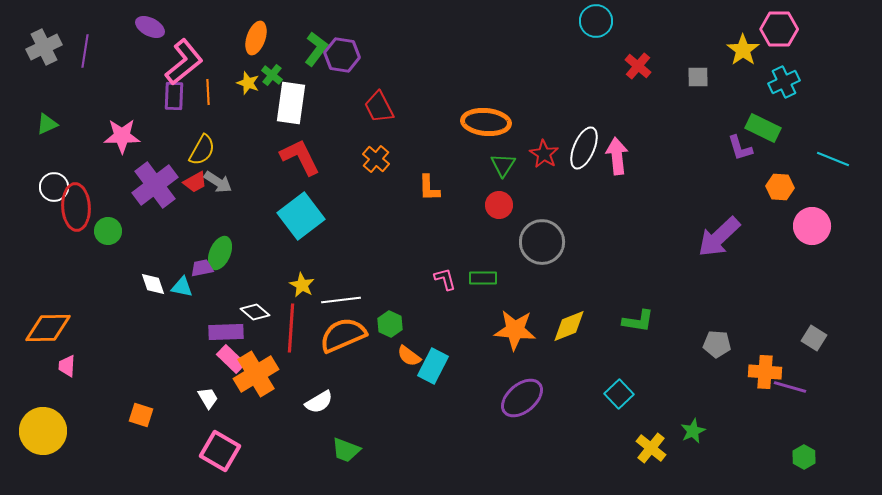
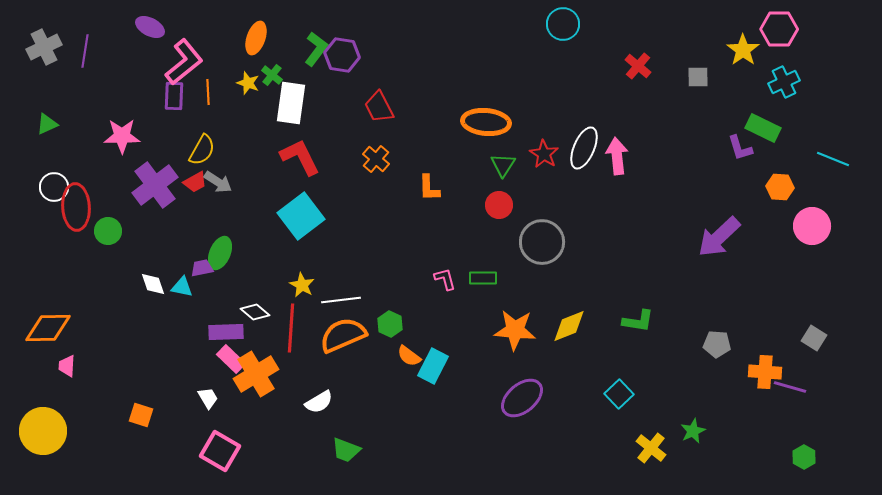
cyan circle at (596, 21): moved 33 px left, 3 px down
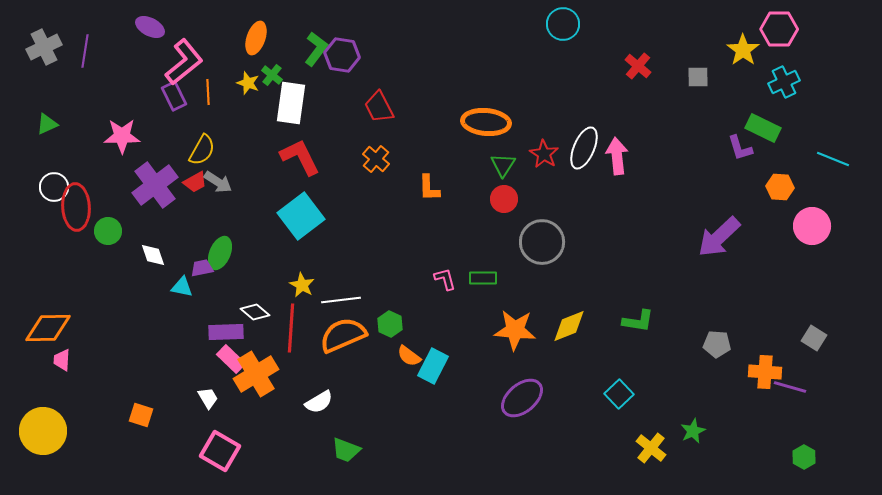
purple rectangle at (174, 96): rotated 28 degrees counterclockwise
red circle at (499, 205): moved 5 px right, 6 px up
white diamond at (153, 284): moved 29 px up
pink trapezoid at (67, 366): moved 5 px left, 6 px up
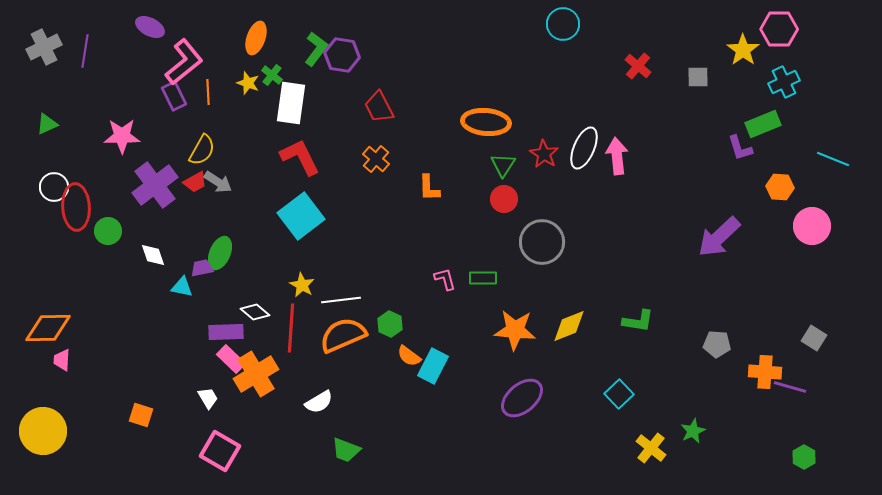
green rectangle at (763, 128): moved 4 px up; rotated 48 degrees counterclockwise
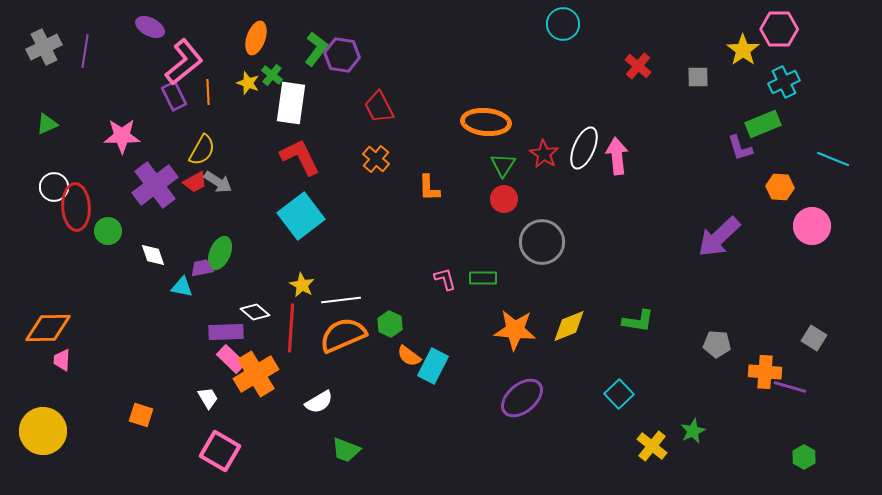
yellow cross at (651, 448): moved 1 px right, 2 px up
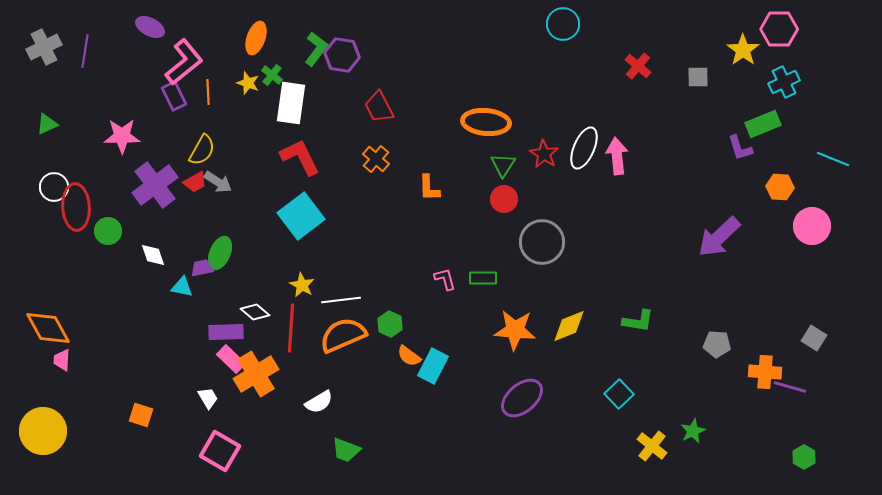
orange diamond at (48, 328): rotated 63 degrees clockwise
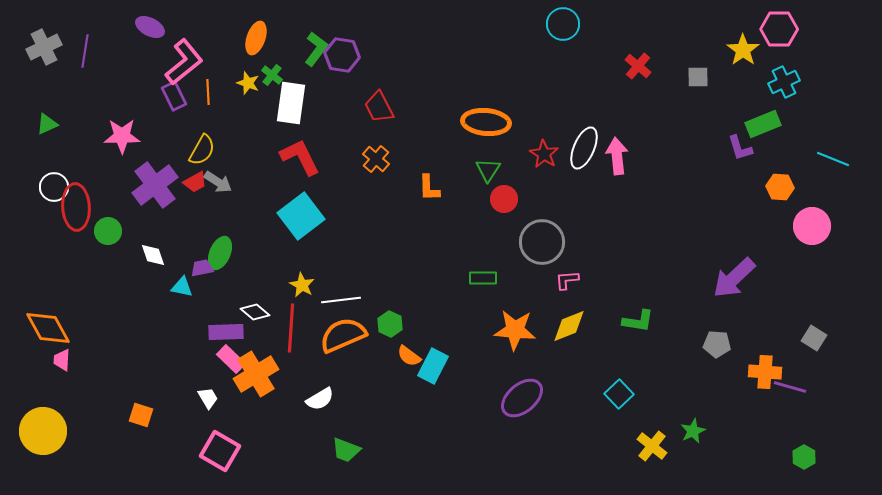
green triangle at (503, 165): moved 15 px left, 5 px down
purple arrow at (719, 237): moved 15 px right, 41 px down
pink L-shape at (445, 279): moved 122 px right, 1 px down; rotated 80 degrees counterclockwise
white semicircle at (319, 402): moved 1 px right, 3 px up
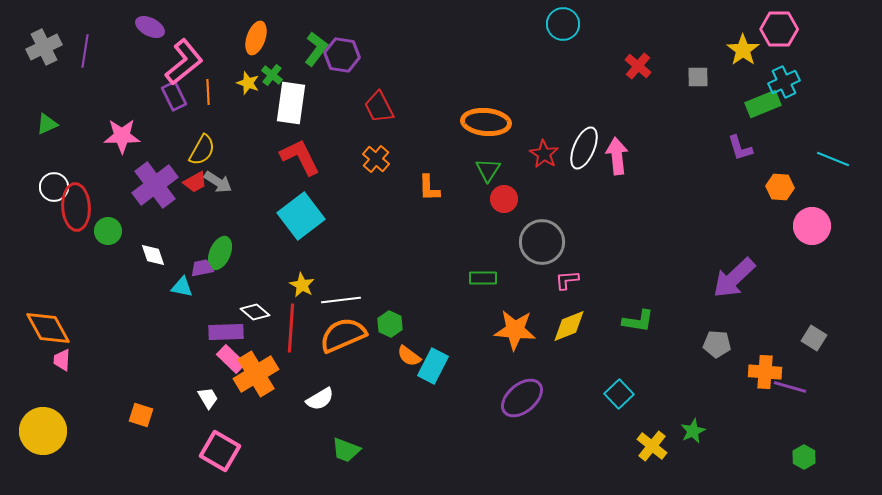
green rectangle at (763, 124): moved 20 px up
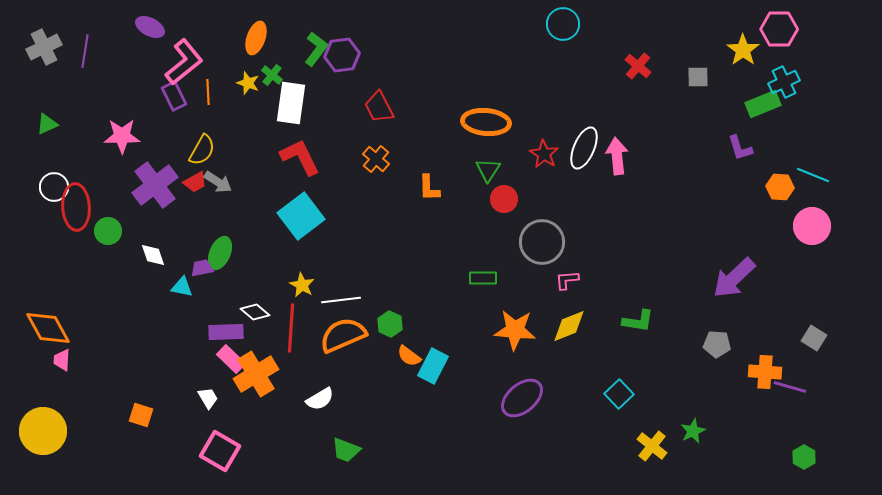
purple hexagon at (342, 55): rotated 16 degrees counterclockwise
cyan line at (833, 159): moved 20 px left, 16 px down
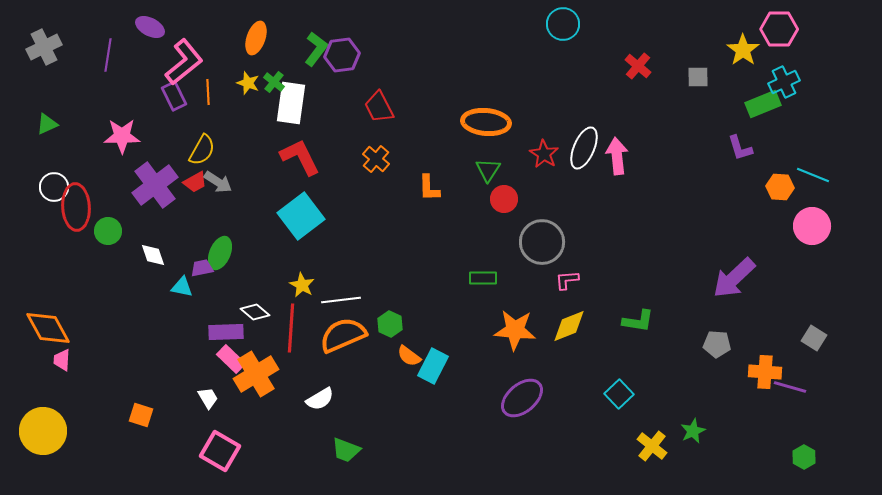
purple line at (85, 51): moved 23 px right, 4 px down
green cross at (272, 75): moved 2 px right, 7 px down
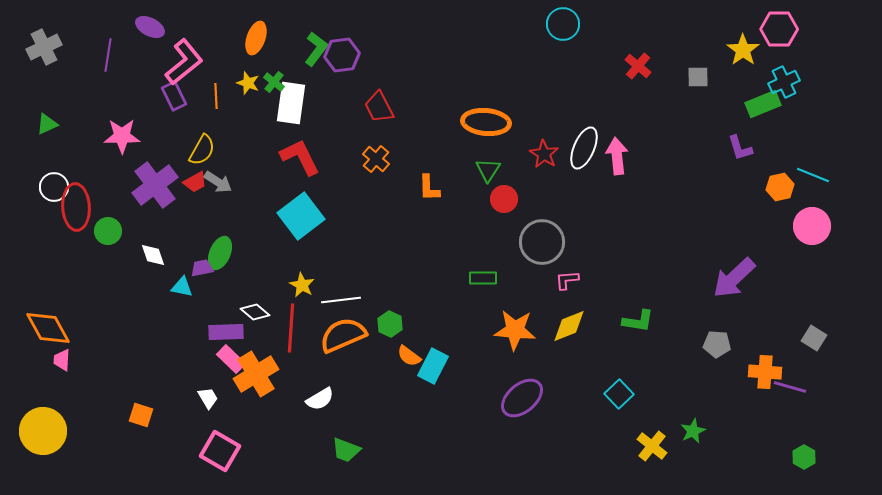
orange line at (208, 92): moved 8 px right, 4 px down
orange hexagon at (780, 187): rotated 16 degrees counterclockwise
